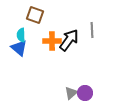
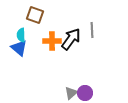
black arrow: moved 2 px right, 1 px up
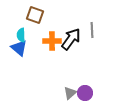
gray triangle: moved 1 px left
